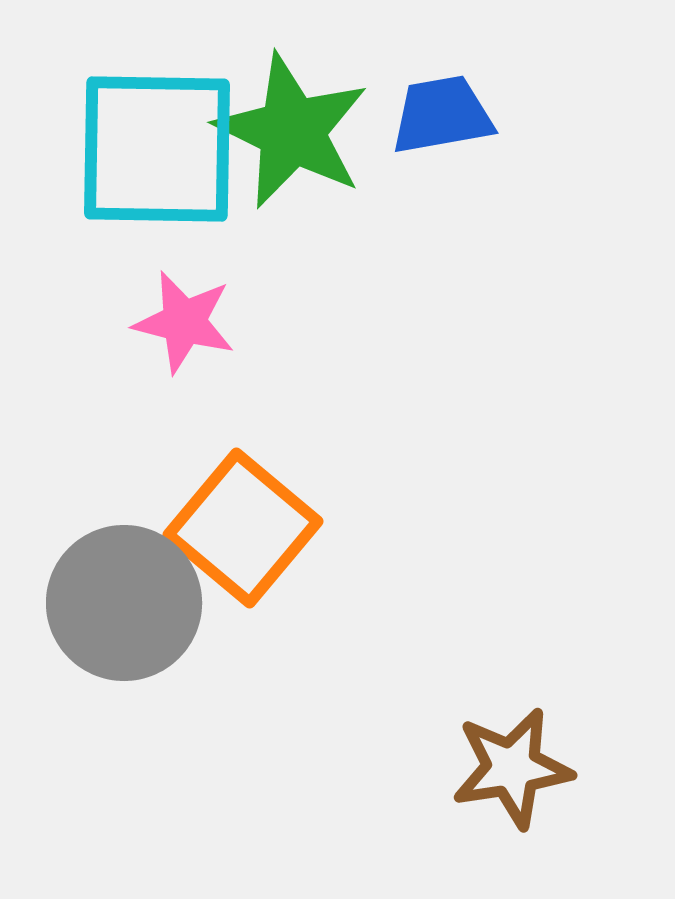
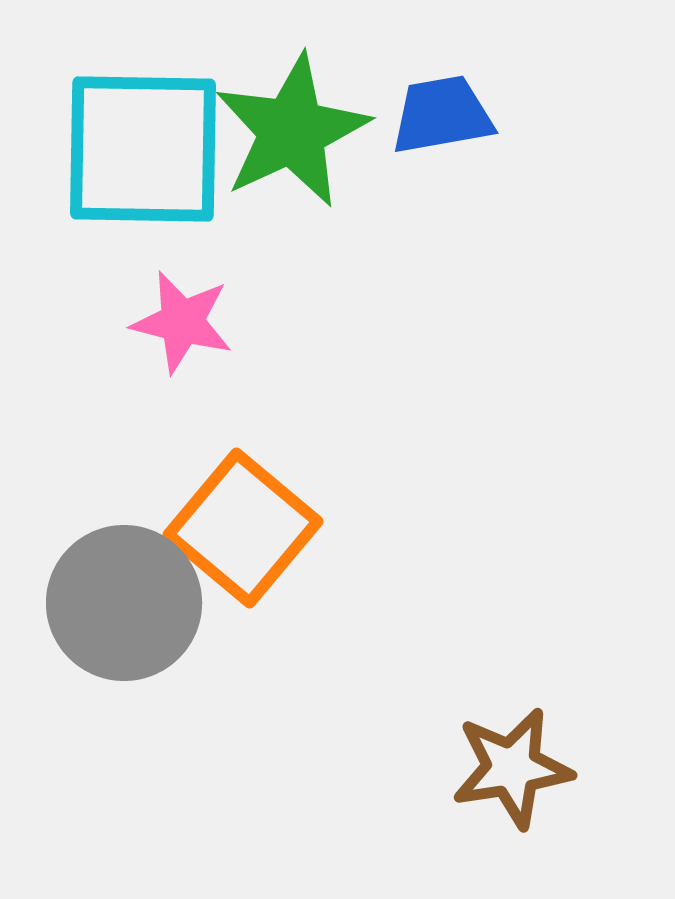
green star: rotated 21 degrees clockwise
cyan square: moved 14 px left
pink star: moved 2 px left
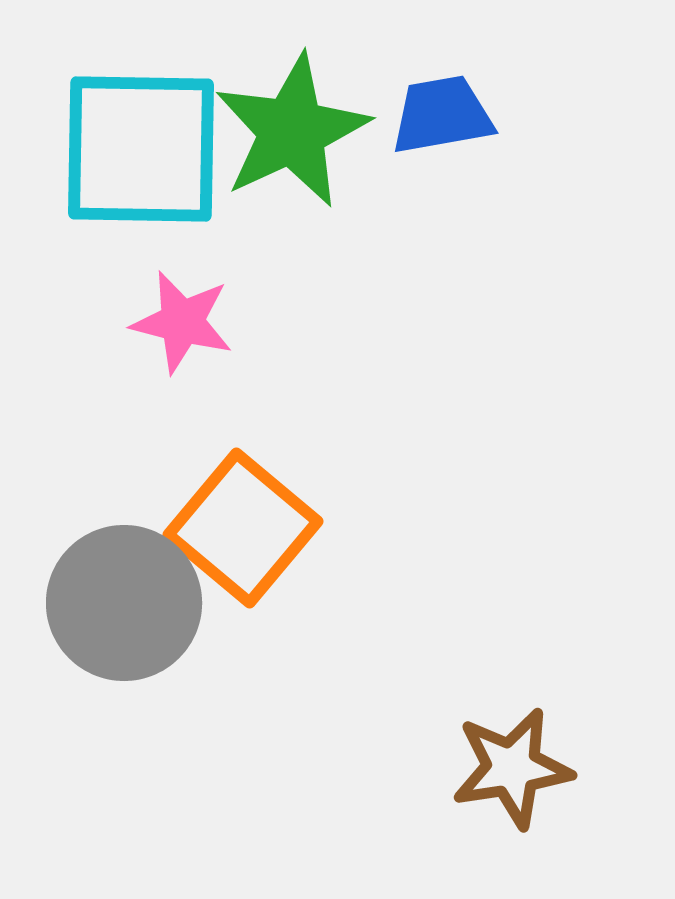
cyan square: moved 2 px left
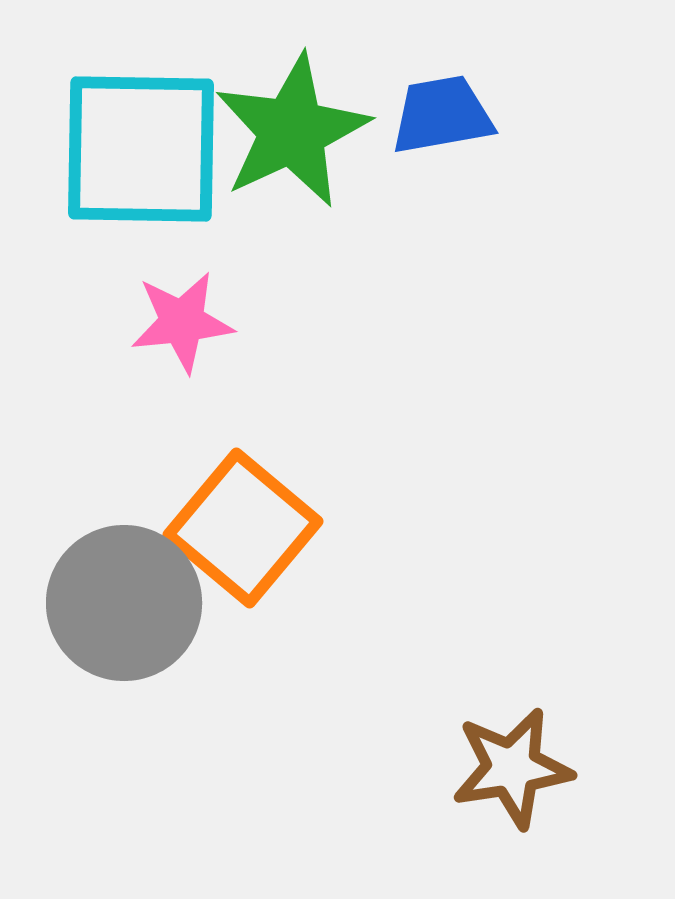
pink star: rotated 20 degrees counterclockwise
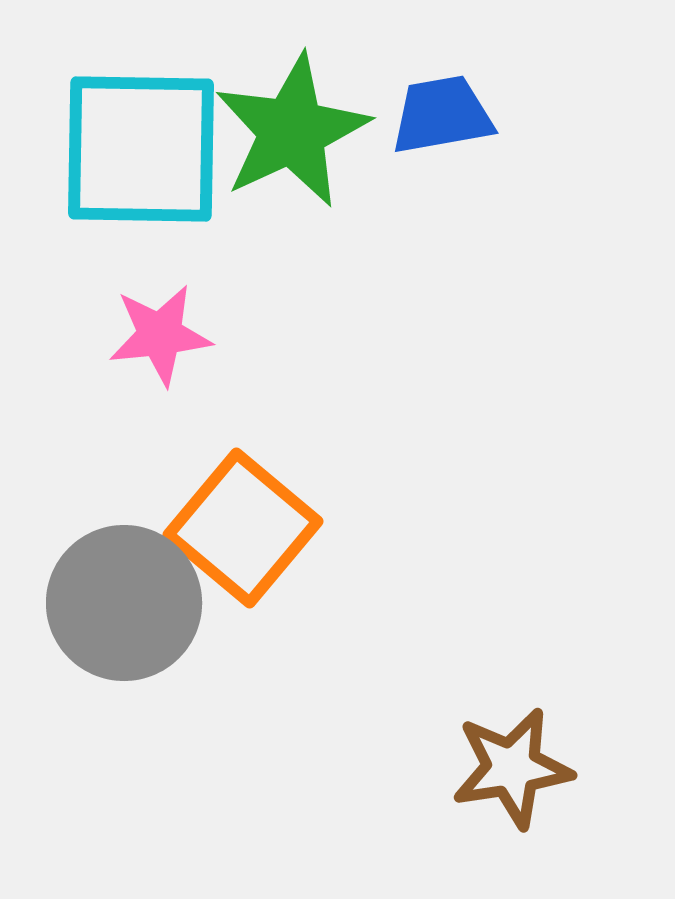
pink star: moved 22 px left, 13 px down
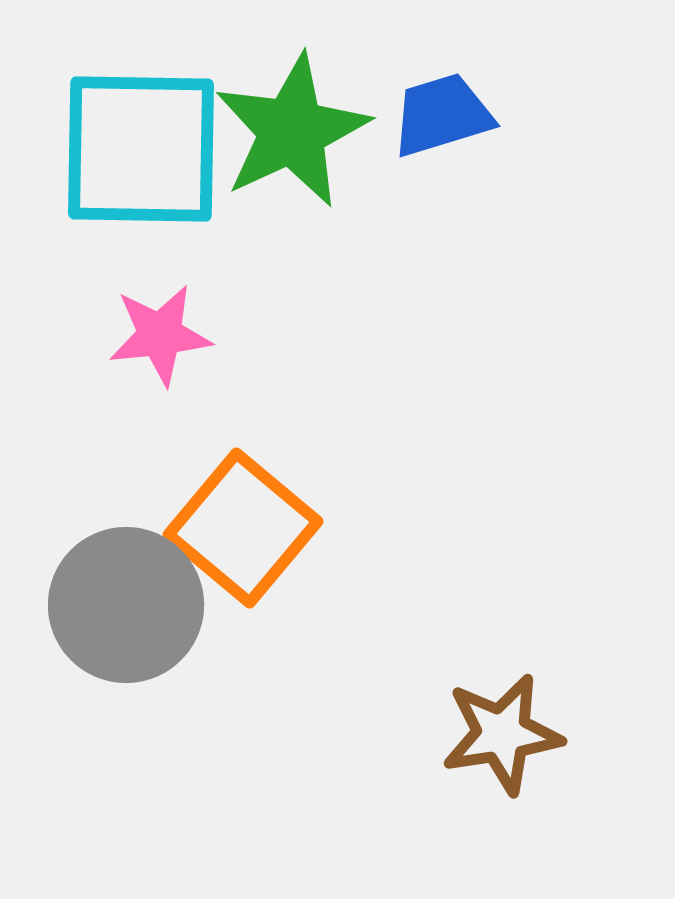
blue trapezoid: rotated 7 degrees counterclockwise
gray circle: moved 2 px right, 2 px down
brown star: moved 10 px left, 34 px up
